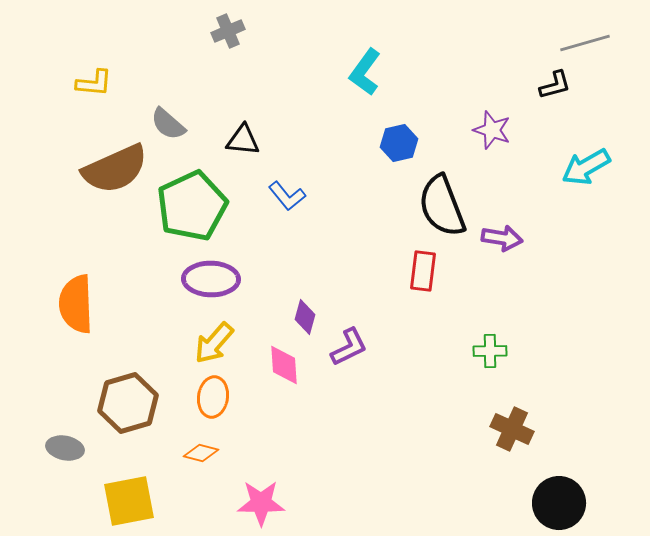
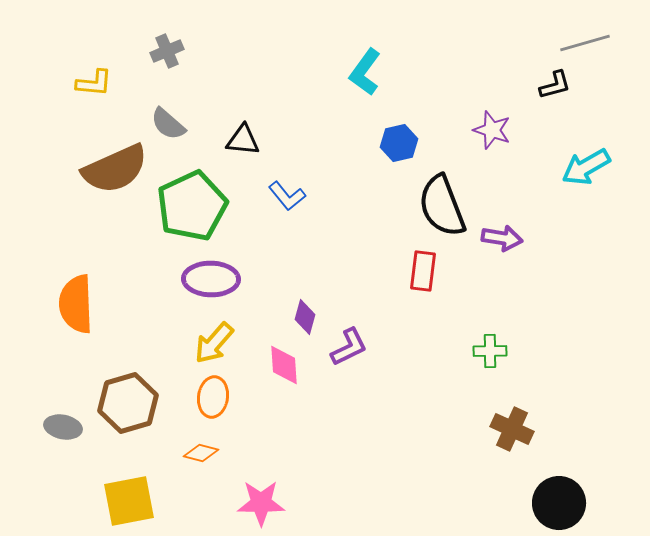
gray cross: moved 61 px left, 20 px down
gray ellipse: moved 2 px left, 21 px up
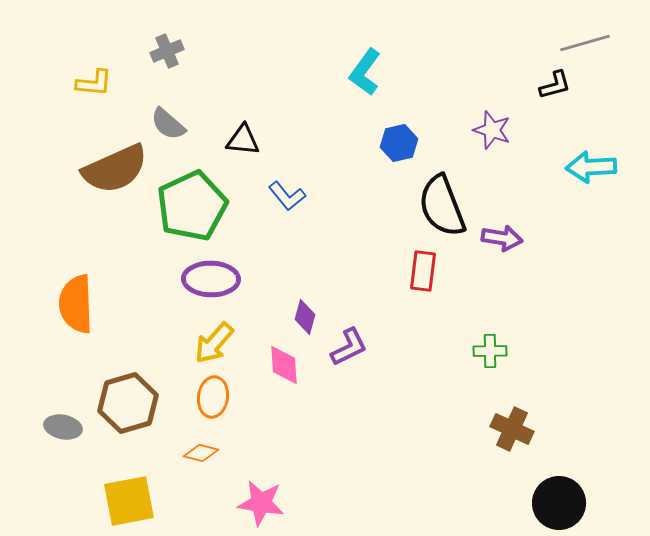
cyan arrow: moved 5 px right; rotated 27 degrees clockwise
pink star: rotated 9 degrees clockwise
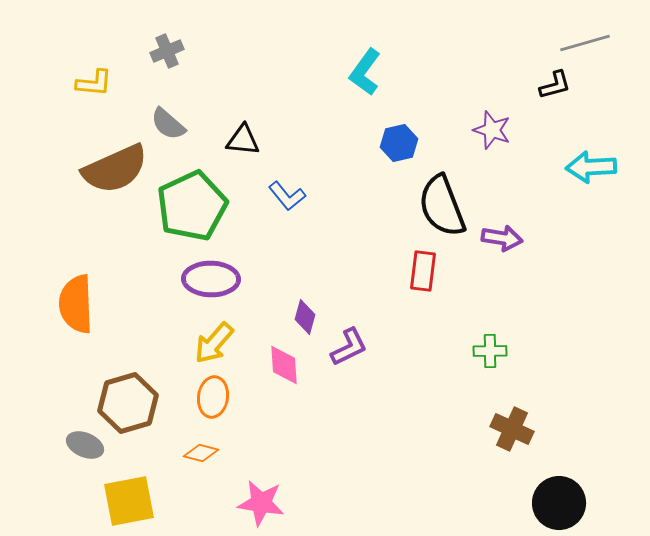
gray ellipse: moved 22 px right, 18 px down; rotated 12 degrees clockwise
